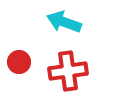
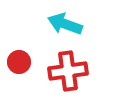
cyan arrow: moved 1 px right, 2 px down
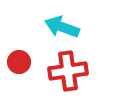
cyan arrow: moved 3 px left, 3 px down
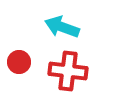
red cross: rotated 15 degrees clockwise
